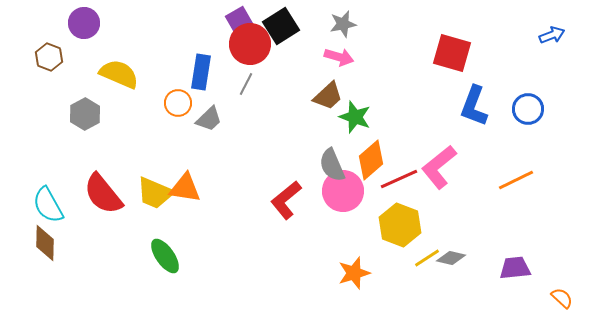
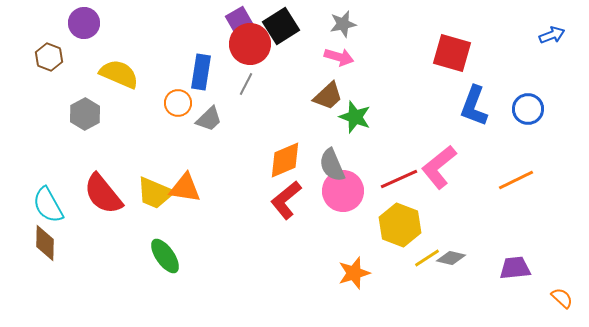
orange diamond: moved 86 px left; rotated 18 degrees clockwise
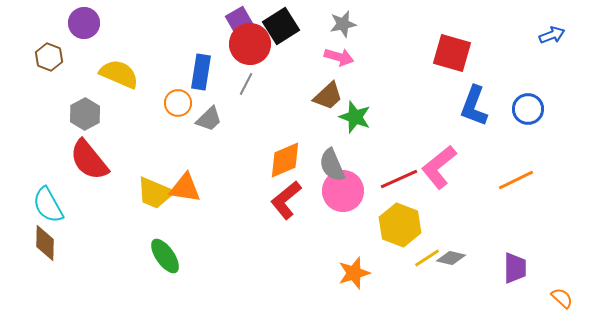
red semicircle: moved 14 px left, 34 px up
purple trapezoid: rotated 96 degrees clockwise
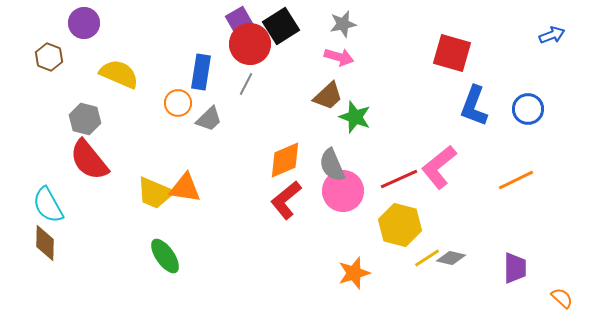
gray hexagon: moved 5 px down; rotated 16 degrees counterclockwise
yellow hexagon: rotated 6 degrees counterclockwise
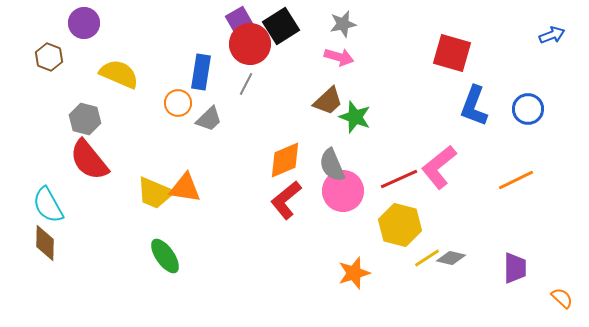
brown trapezoid: moved 5 px down
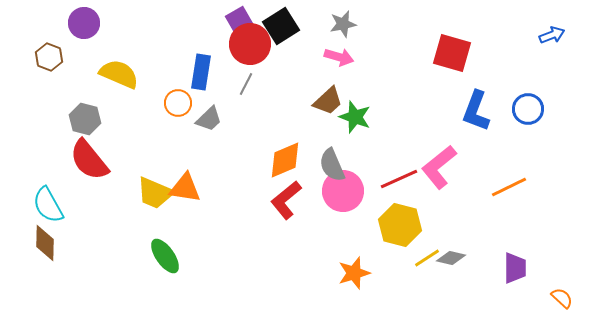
blue L-shape: moved 2 px right, 5 px down
orange line: moved 7 px left, 7 px down
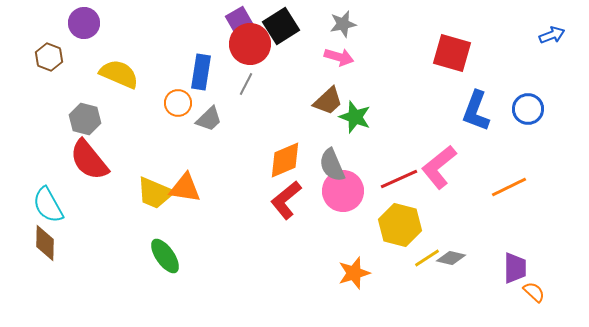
orange semicircle: moved 28 px left, 6 px up
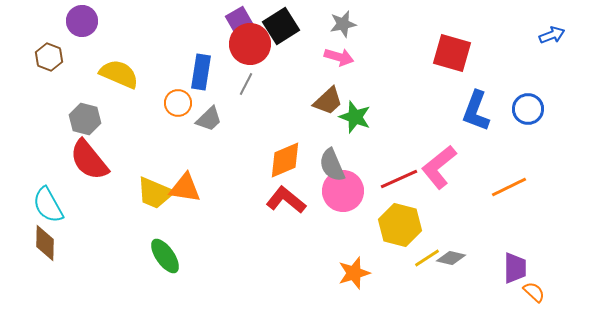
purple circle: moved 2 px left, 2 px up
red L-shape: rotated 78 degrees clockwise
